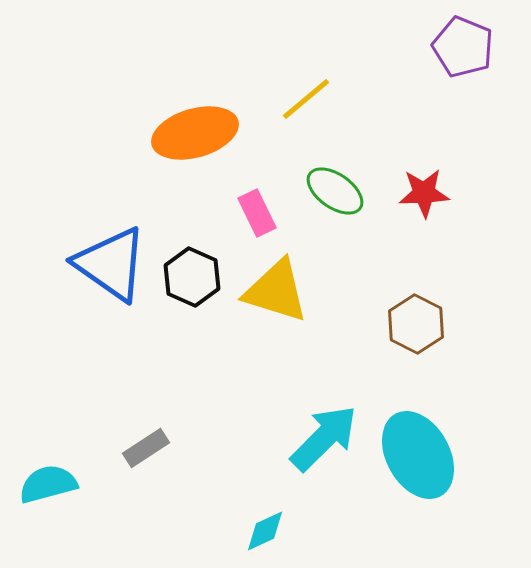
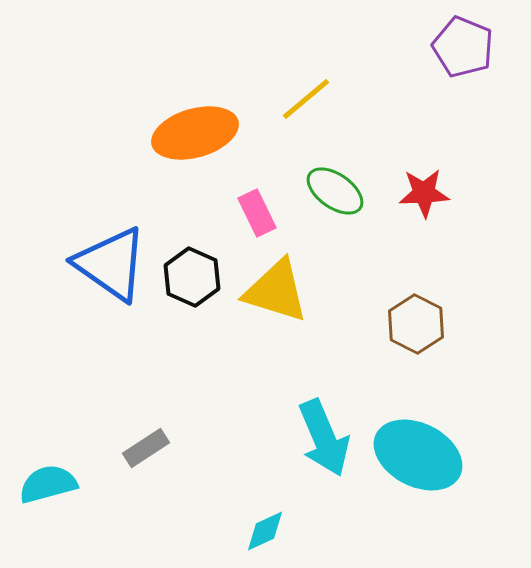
cyan arrow: rotated 112 degrees clockwise
cyan ellipse: rotated 34 degrees counterclockwise
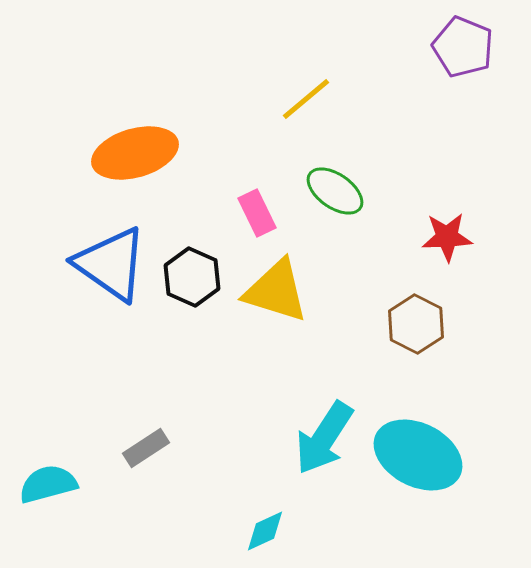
orange ellipse: moved 60 px left, 20 px down
red star: moved 23 px right, 44 px down
cyan arrow: rotated 56 degrees clockwise
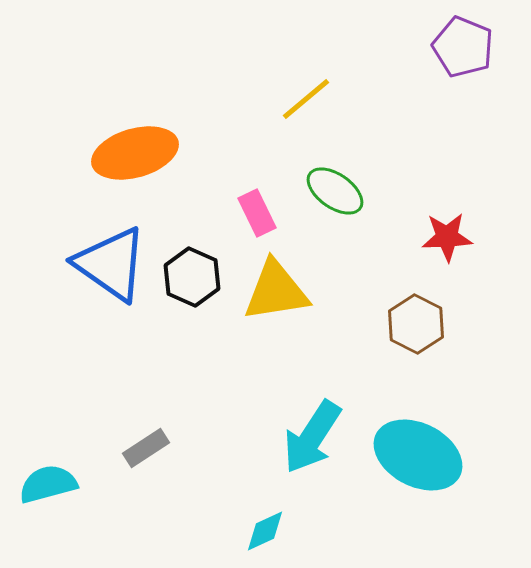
yellow triangle: rotated 26 degrees counterclockwise
cyan arrow: moved 12 px left, 1 px up
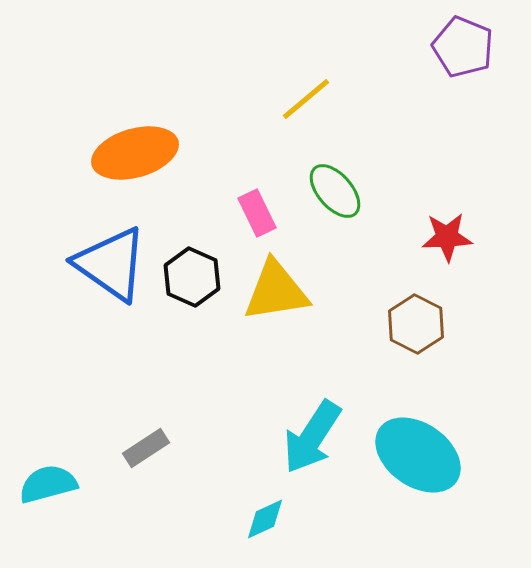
green ellipse: rotated 14 degrees clockwise
cyan ellipse: rotated 8 degrees clockwise
cyan diamond: moved 12 px up
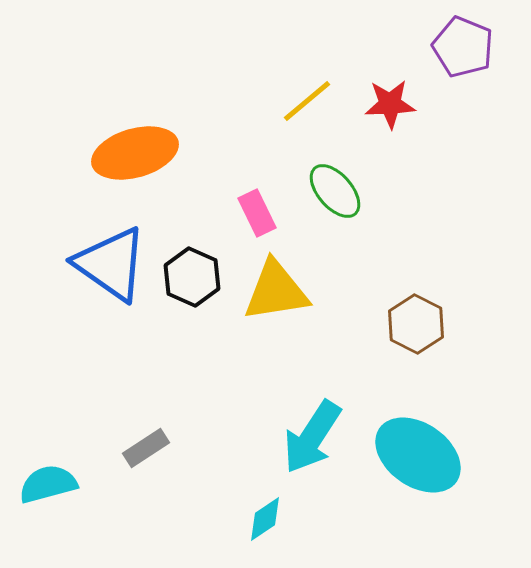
yellow line: moved 1 px right, 2 px down
red star: moved 57 px left, 133 px up
cyan diamond: rotated 9 degrees counterclockwise
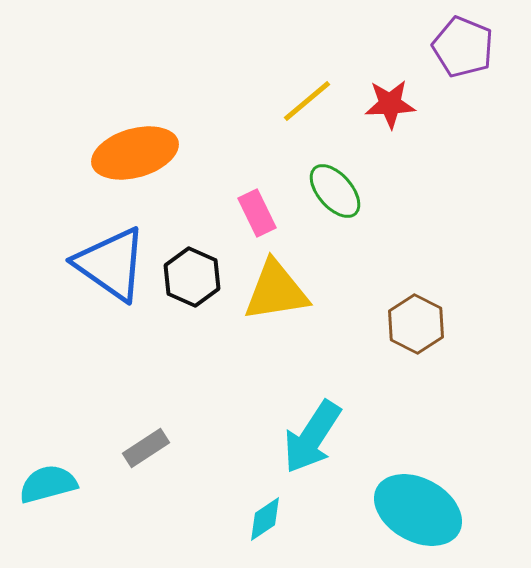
cyan ellipse: moved 55 px down; rotated 6 degrees counterclockwise
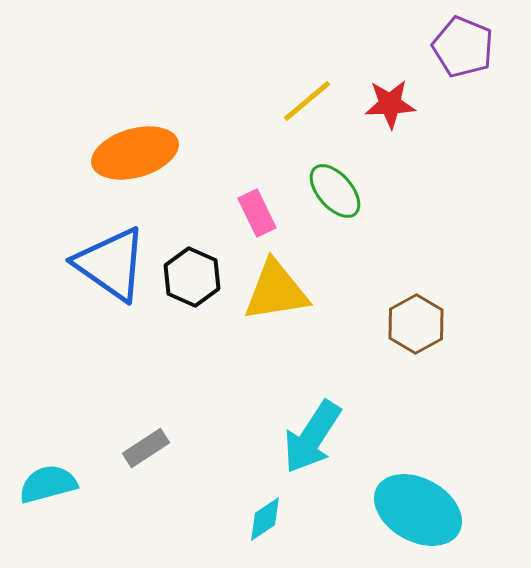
brown hexagon: rotated 4 degrees clockwise
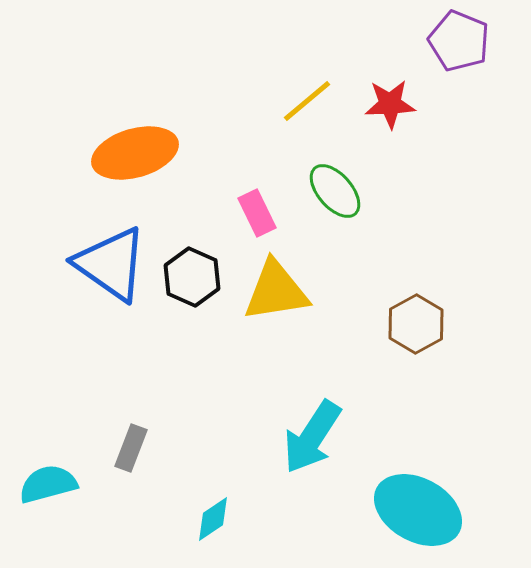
purple pentagon: moved 4 px left, 6 px up
gray rectangle: moved 15 px left; rotated 36 degrees counterclockwise
cyan diamond: moved 52 px left
